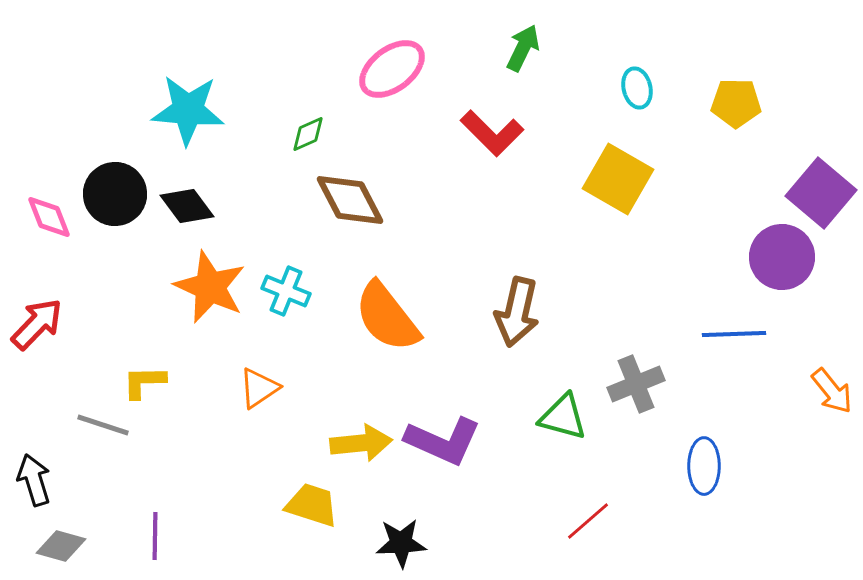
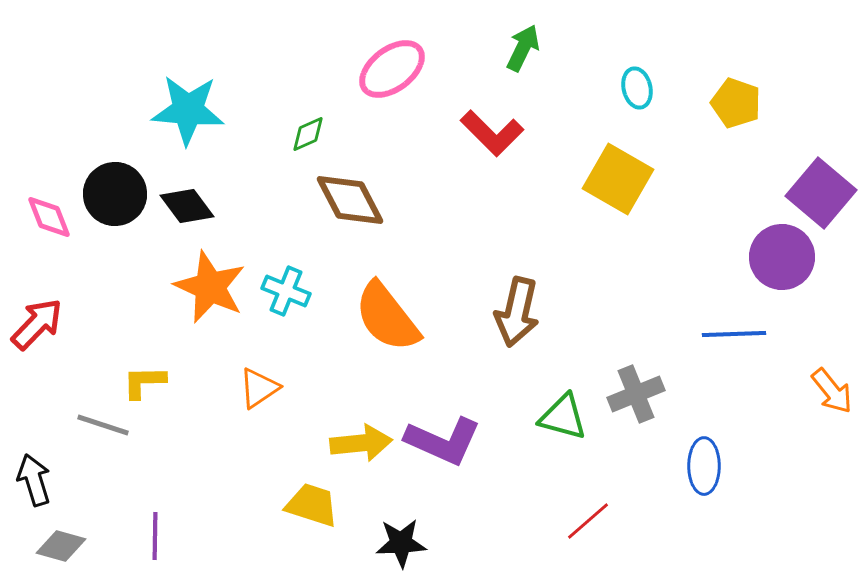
yellow pentagon: rotated 18 degrees clockwise
gray cross: moved 10 px down
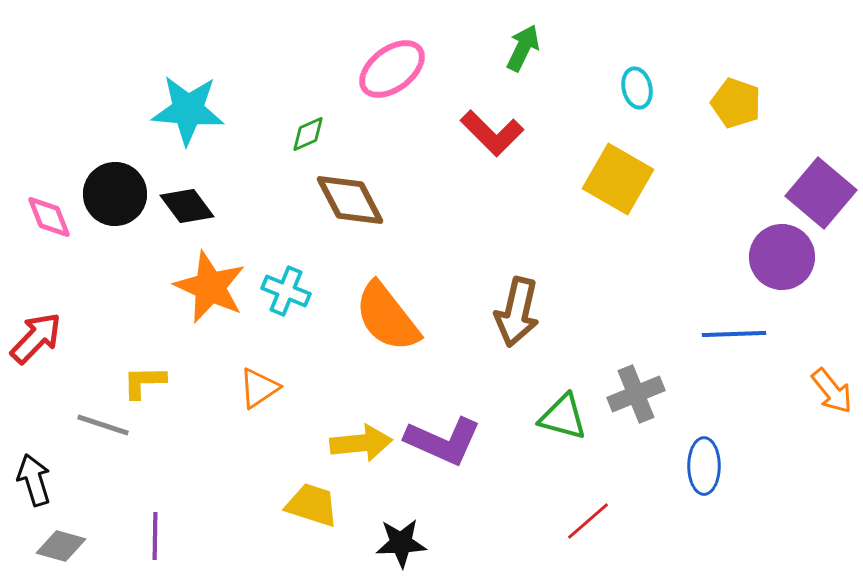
red arrow: moved 1 px left, 14 px down
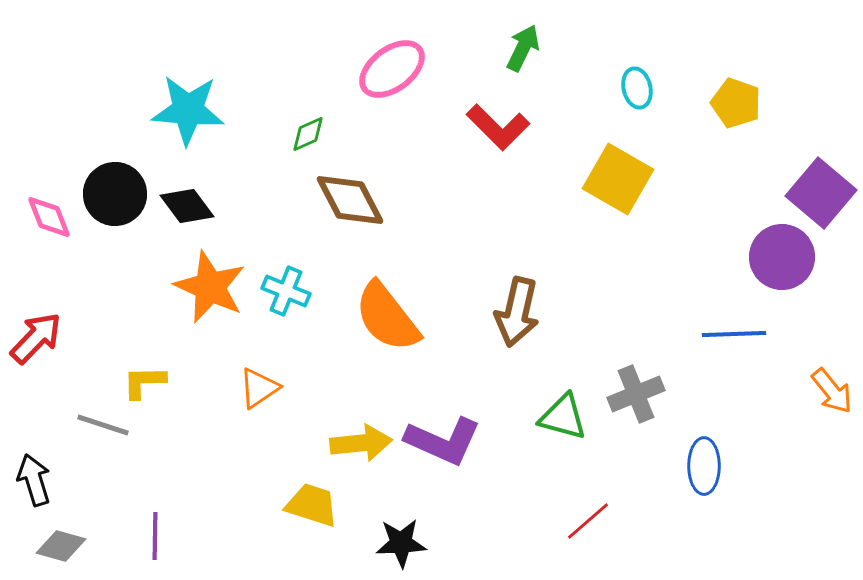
red L-shape: moved 6 px right, 6 px up
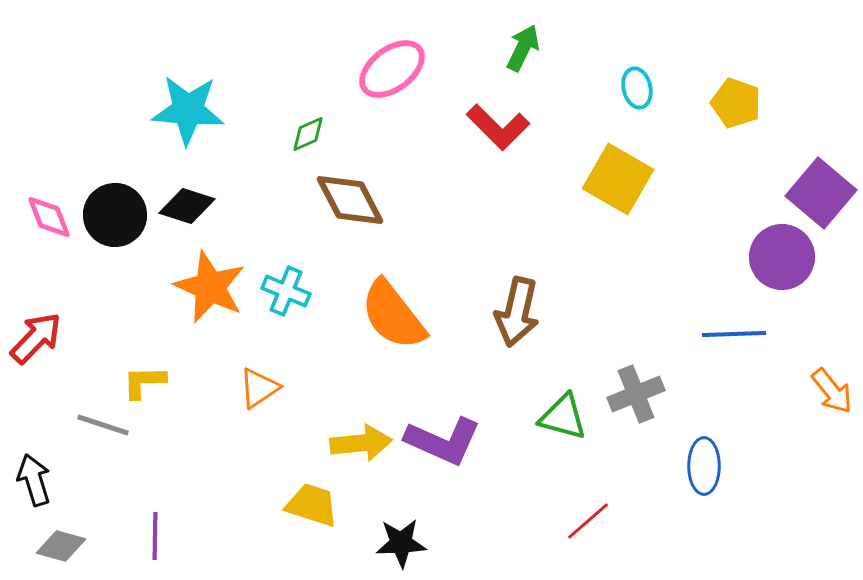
black circle: moved 21 px down
black diamond: rotated 36 degrees counterclockwise
orange semicircle: moved 6 px right, 2 px up
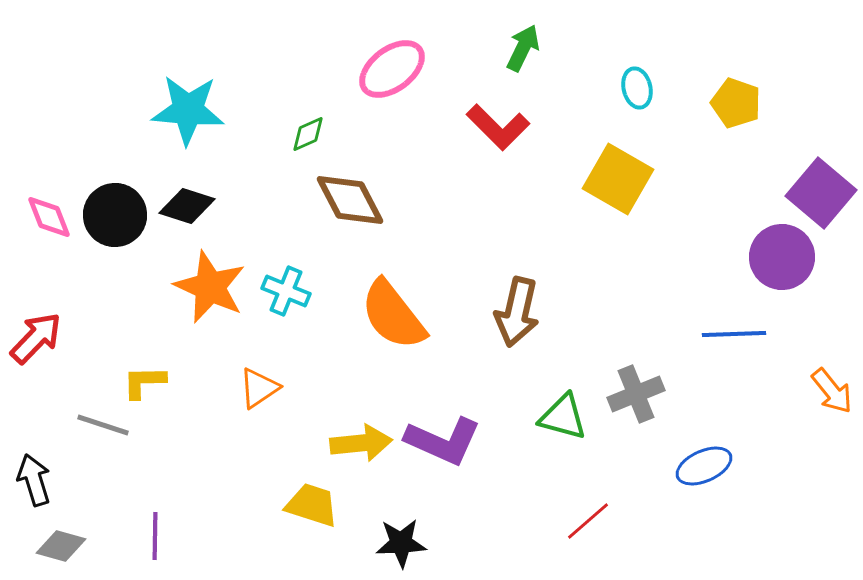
blue ellipse: rotated 66 degrees clockwise
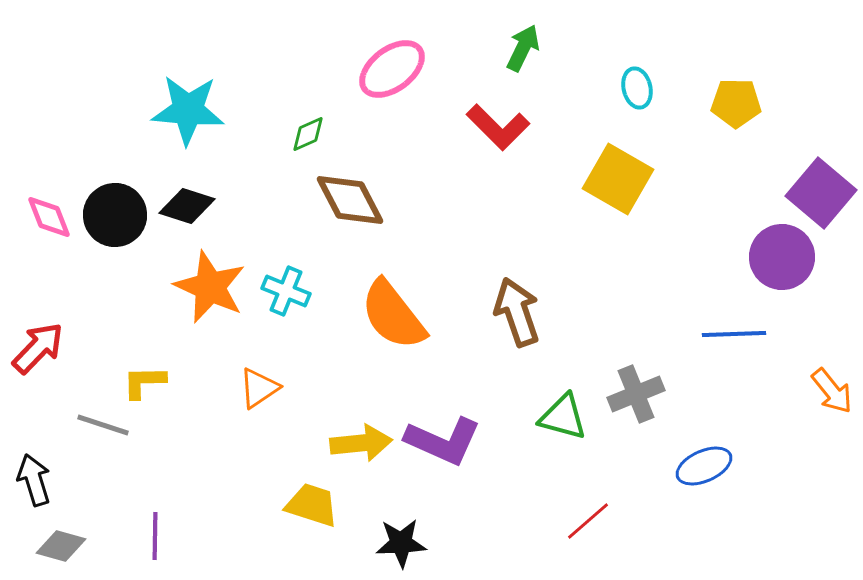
yellow pentagon: rotated 18 degrees counterclockwise
brown arrow: rotated 148 degrees clockwise
red arrow: moved 2 px right, 10 px down
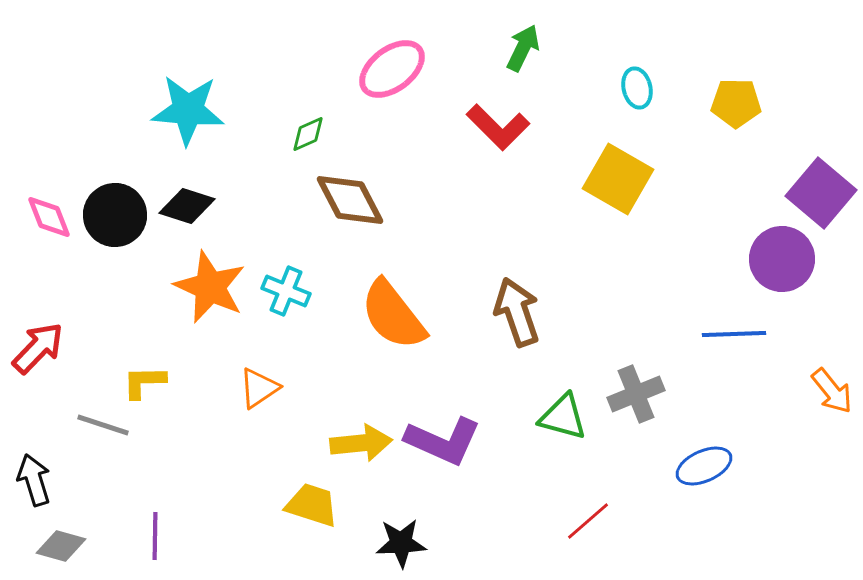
purple circle: moved 2 px down
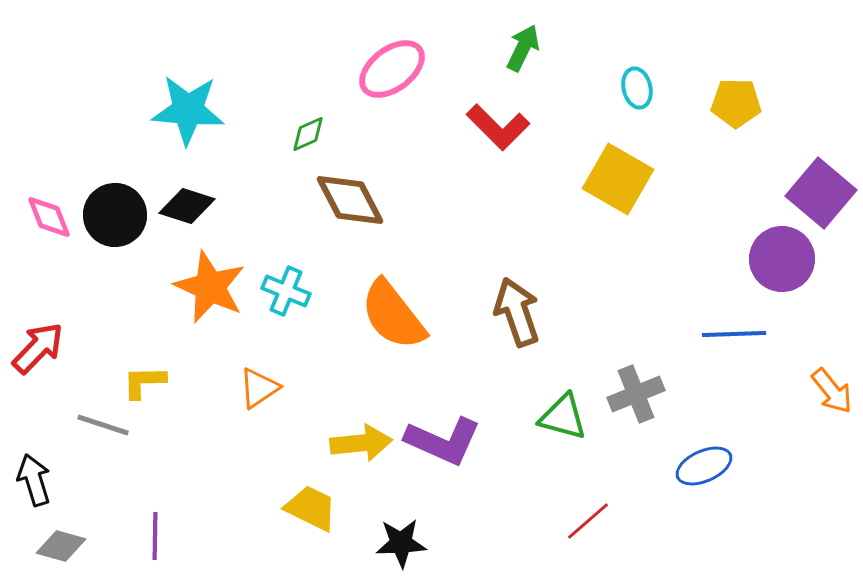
yellow trapezoid: moved 1 px left, 3 px down; rotated 8 degrees clockwise
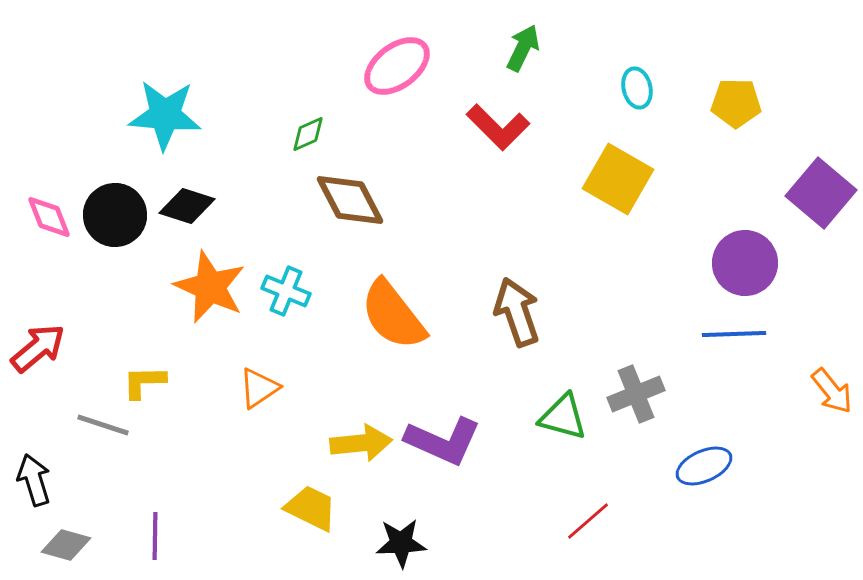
pink ellipse: moved 5 px right, 3 px up
cyan star: moved 23 px left, 5 px down
purple circle: moved 37 px left, 4 px down
red arrow: rotated 6 degrees clockwise
gray diamond: moved 5 px right, 1 px up
